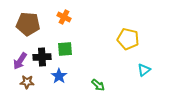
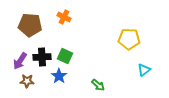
brown pentagon: moved 2 px right, 1 px down
yellow pentagon: moved 1 px right; rotated 10 degrees counterclockwise
green square: moved 7 px down; rotated 28 degrees clockwise
brown star: moved 1 px up
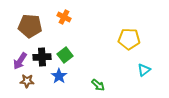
brown pentagon: moved 1 px down
green square: moved 1 px up; rotated 28 degrees clockwise
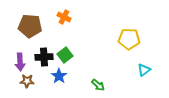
black cross: moved 2 px right
purple arrow: moved 1 px down; rotated 36 degrees counterclockwise
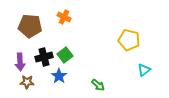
yellow pentagon: moved 1 px down; rotated 10 degrees clockwise
black cross: rotated 12 degrees counterclockwise
brown star: moved 1 px down
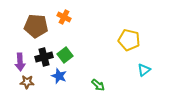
brown pentagon: moved 6 px right
blue star: rotated 14 degrees counterclockwise
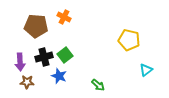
cyan triangle: moved 2 px right
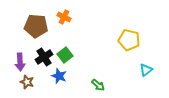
black cross: rotated 18 degrees counterclockwise
brown star: rotated 16 degrees clockwise
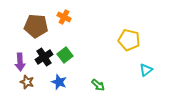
blue star: moved 6 px down
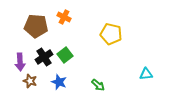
yellow pentagon: moved 18 px left, 6 px up
cyan triangle: moved 4 px down; rotated 32 degrees clockwise
brown star: moved 3 px right, 1 px up
